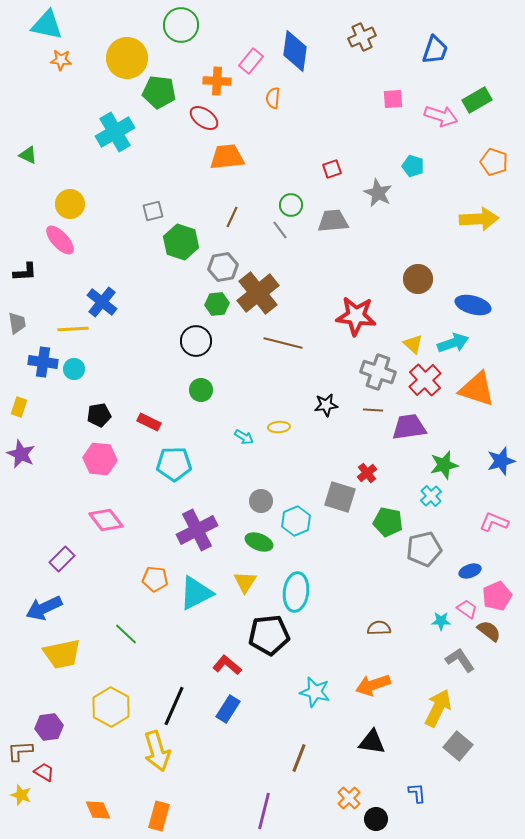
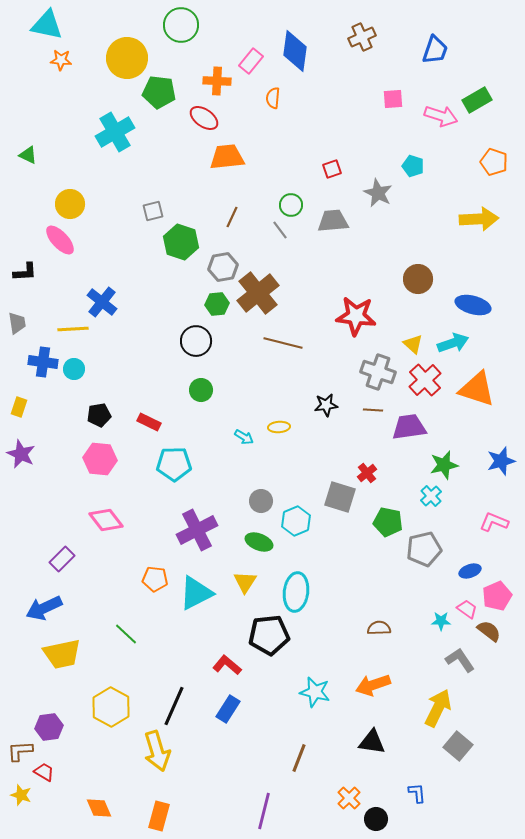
orange diamond at (98, 810): moved 1 px right, 2 px up
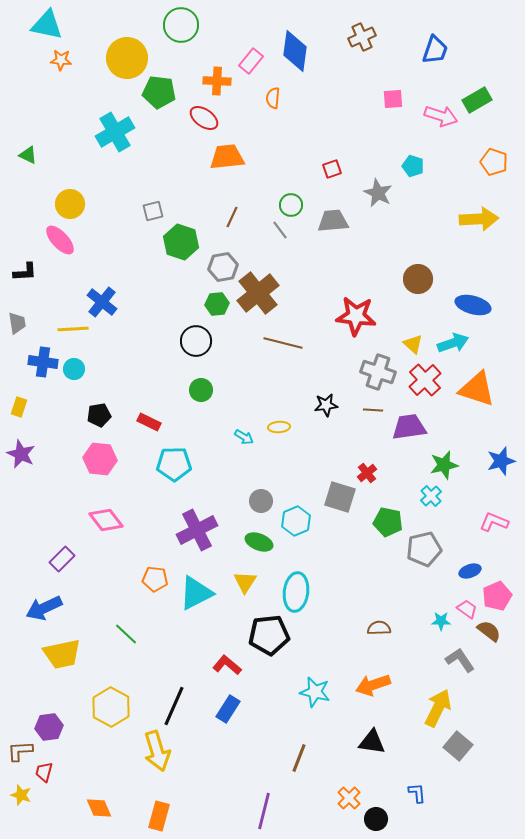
red trapezoid at (44, 772): rotated 105 degrees counterclockwise
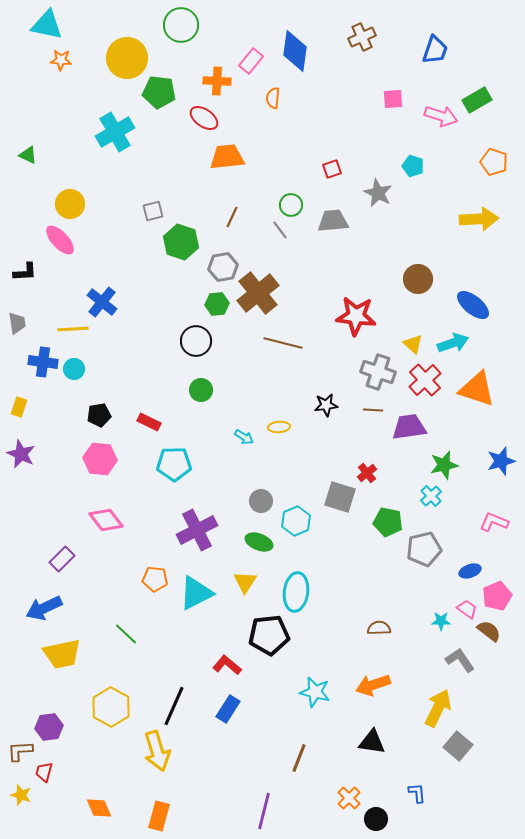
blue ellipse at (473, 305): rotated 24 degrees clockwise
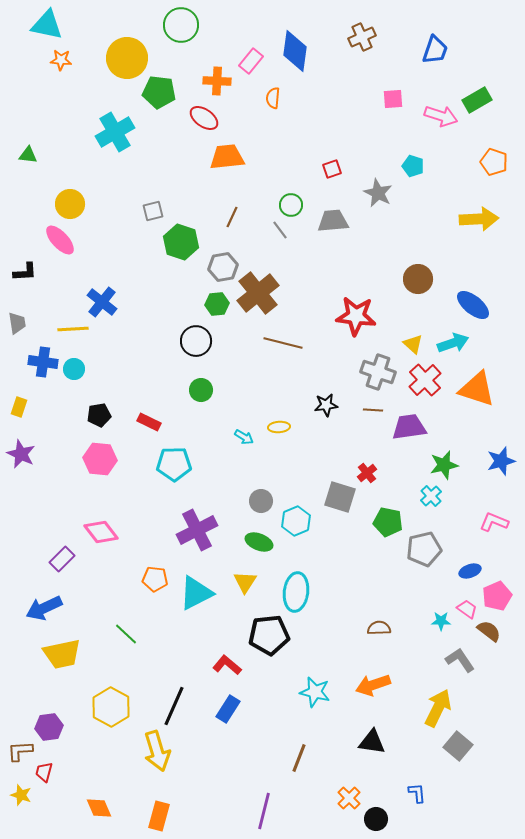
green triangle at (28, 155): rotated 18 degrees counterclockwise
pink diamond at (106, 520): moved 5 px left, 12 px down
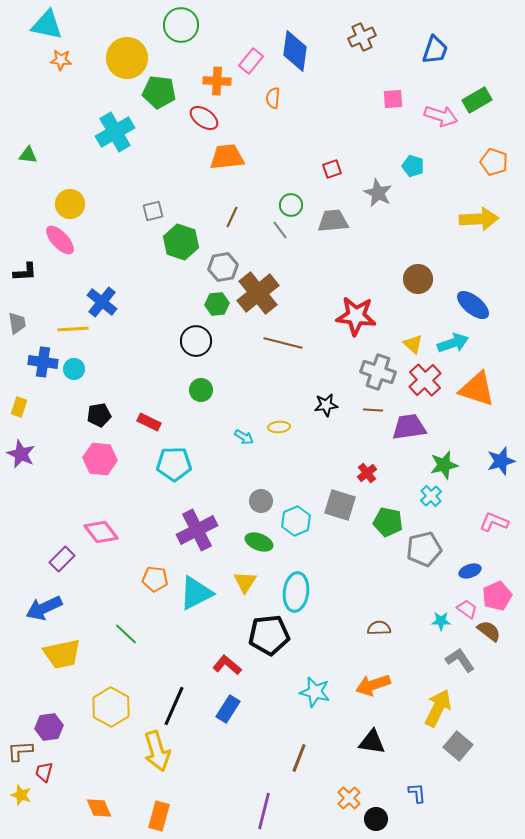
gray square at (340, 497): moved 8 px down
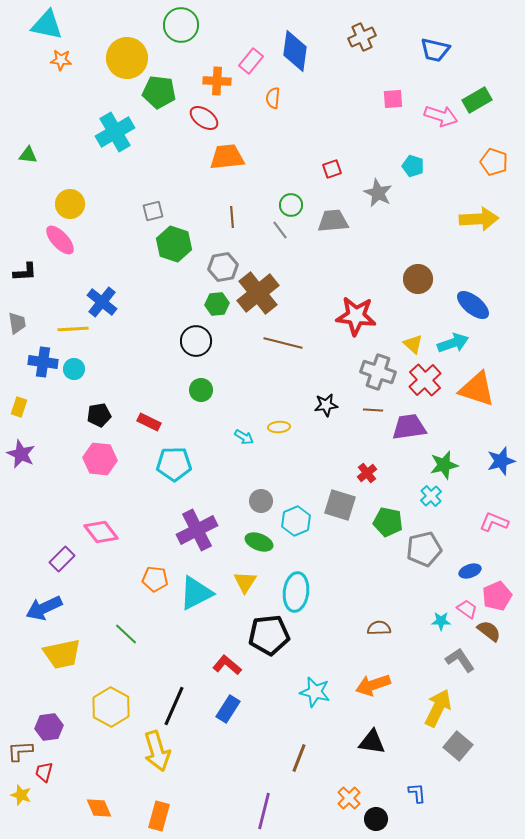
blue trapezoid at (435, 50): rotated 84 degrees clockwise
brown line at (232, 217): rotated 30 degrees counterclockwise
green hexagon at (181, 242): moved 7 px left, 2 px down
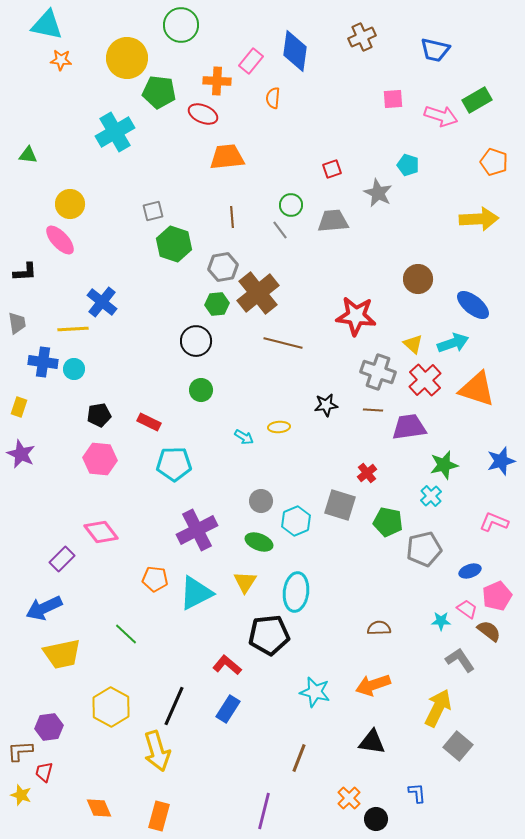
red ellipse at (204, 118): moved 1 px left, 4 px up; rotated 12 degrees counterclockwise
cyan pentagon at (413, 166): moved 5 px left, 1 px up
